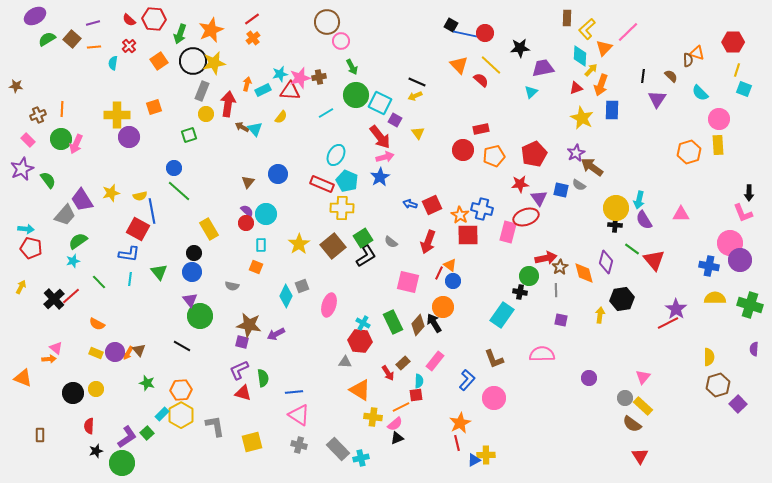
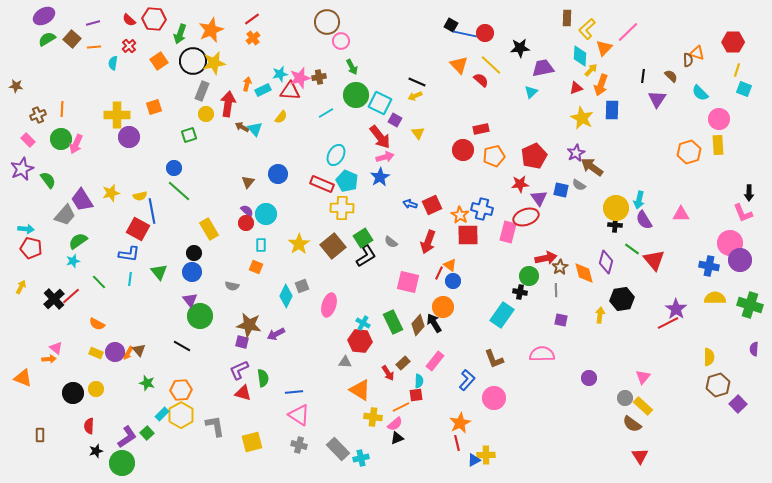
purple ellipse at (35, 16): moved 9 px right
red pentagon at (534, 154): moved 2 px down
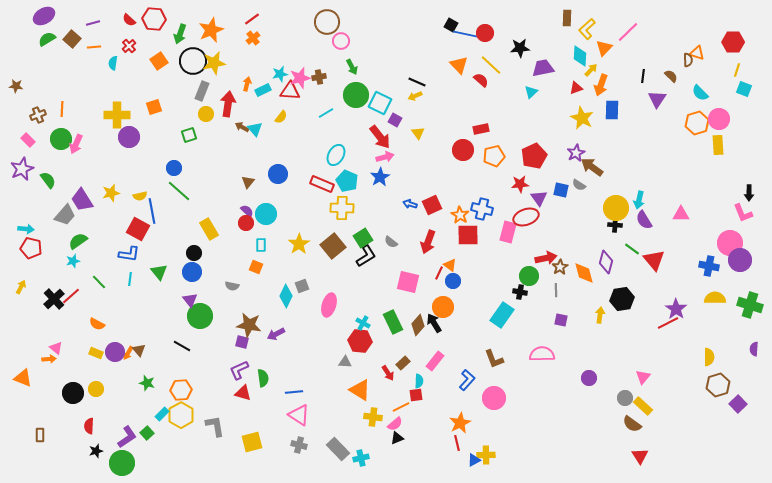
orange hexagon at (689, 152): moved 8 px right, 29 px up
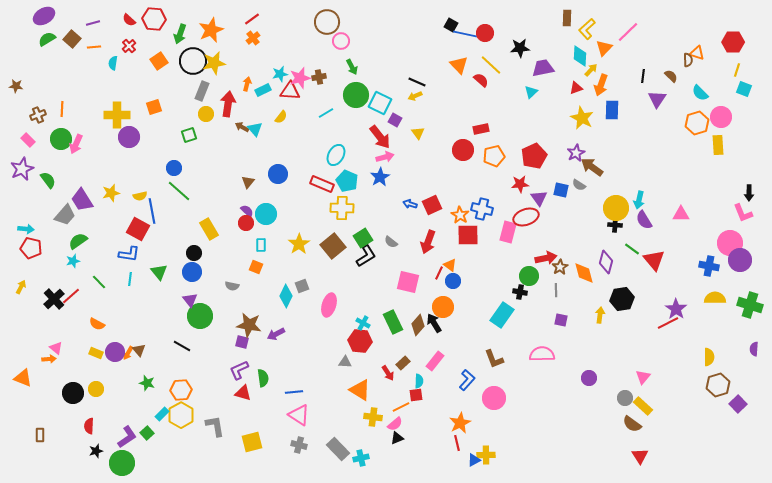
pink circle at (719, 119): moved 2 px right, 2 px up
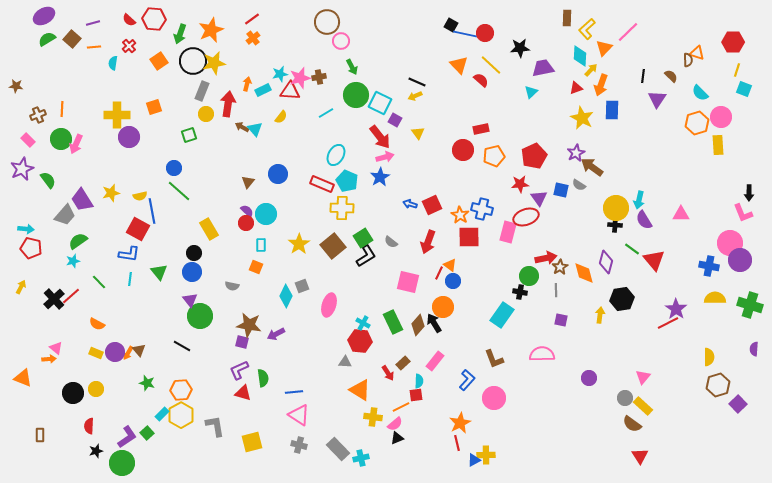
red square at (468, 235): moved 1 px right, 2 px down
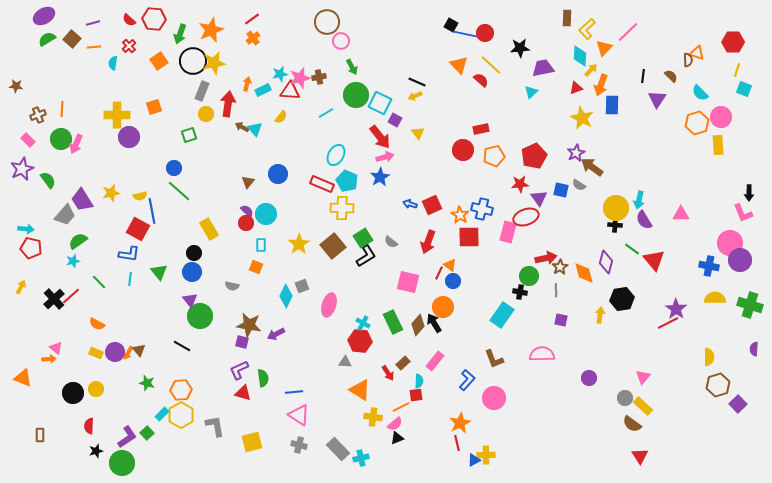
blue rectangle at (612, 110): moved 5 px up
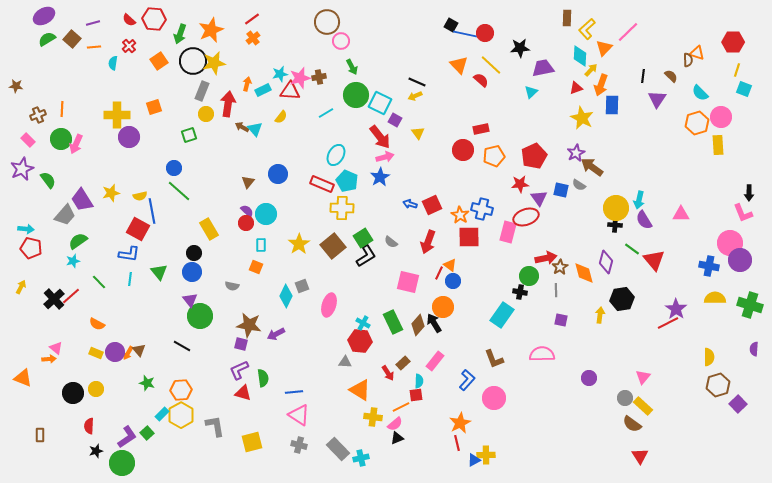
purple square at (242, 342): moved 1 px left, 2 px down
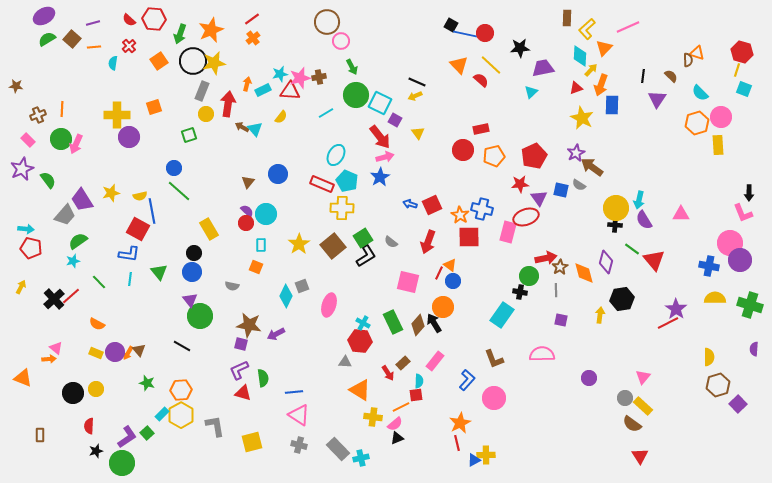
pink line at (628, 32): moved 5 px up; rotated 20 degrees clockwise
red hexagon at (733, 42): moved 9 px right, 10 px down; rotated 15 degrees clockwise
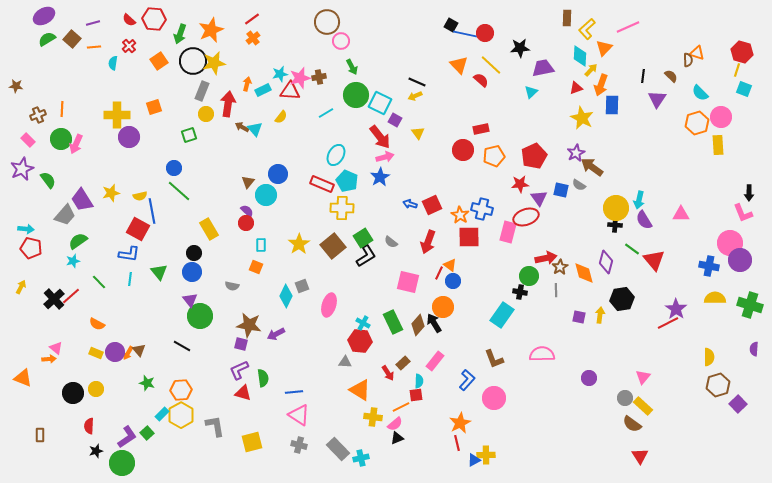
cyan circle at (266, 214): moved 19 px up
purple square at (561, 320): moved 18 px right, 3 px up
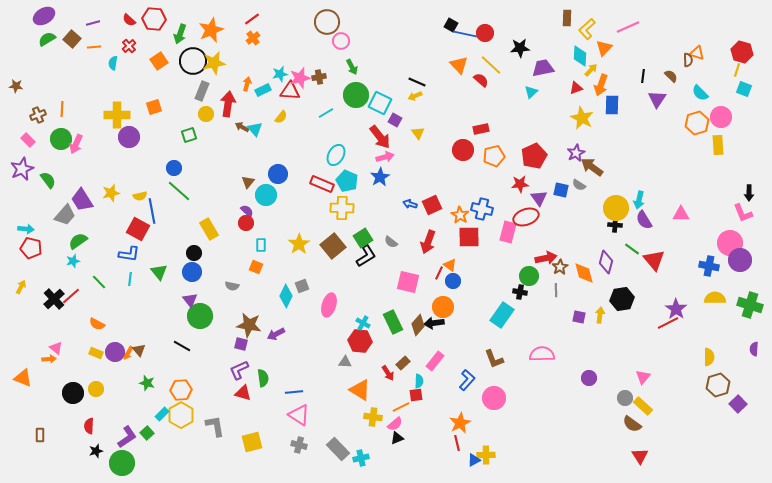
black arrow at (434, 323): rotated 66 degrees counterclockwise
